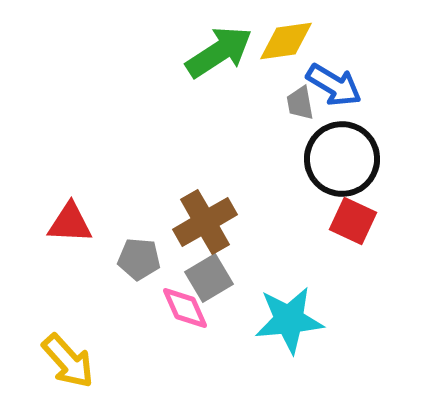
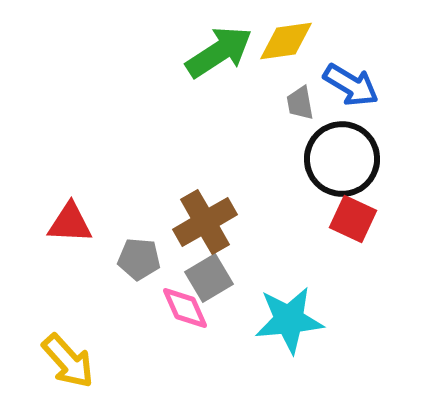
blue arrow: moved 17 px right
red square: moved 2 px up
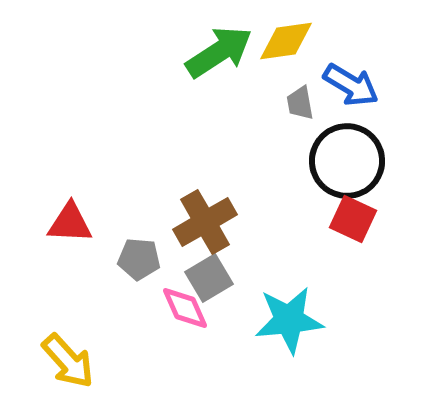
black circle: moved 5 px right, 2 px down
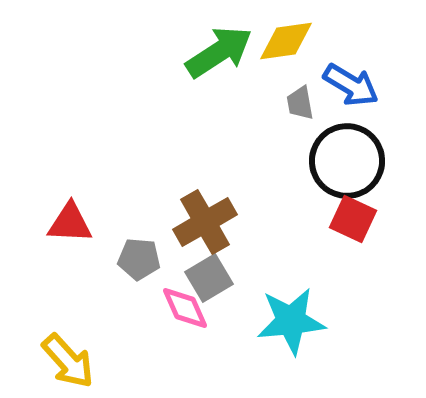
cyan star: moved 2 px right, 1 px down
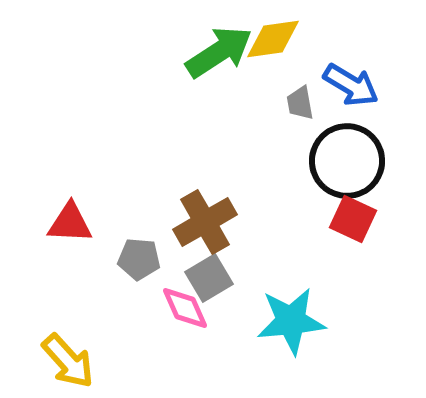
yellow diamond: moved 13 px left, 2 px up
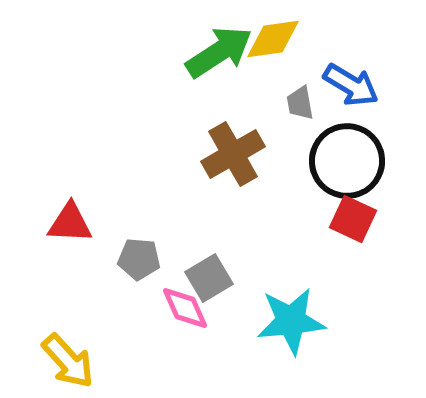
brown cross: moved 28 px right, 68 px up
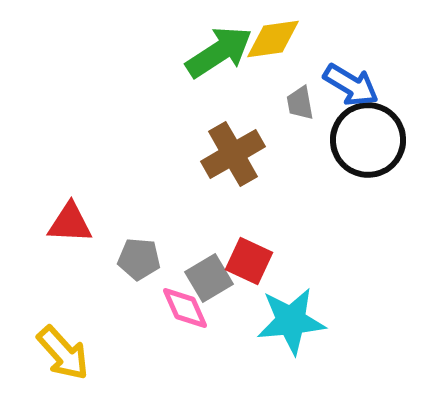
black circle: moved 21 px right, 21 px up
red square: moved 104 px left, 42 px down
yellow arrow: moved 5 px left, 8 px up
